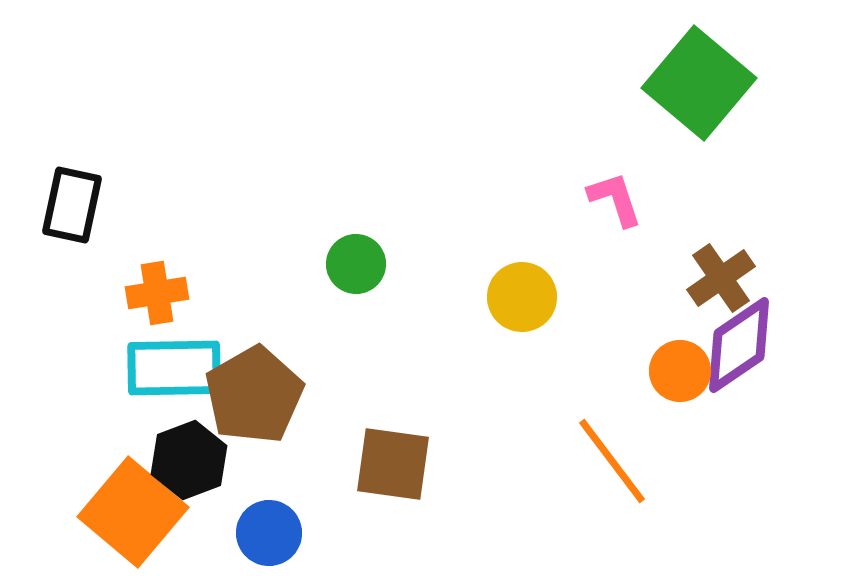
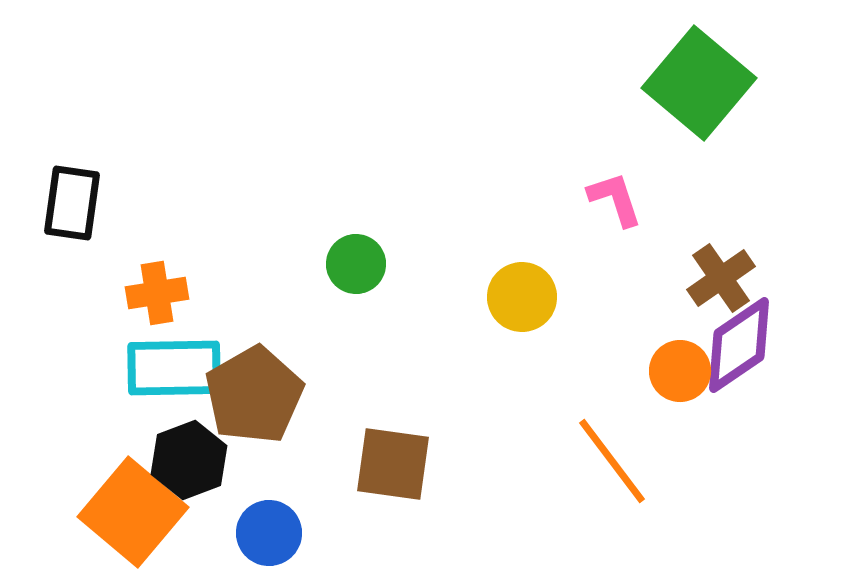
black rectangle: moved 2 px up; rotated 4 degrees counterclockwise
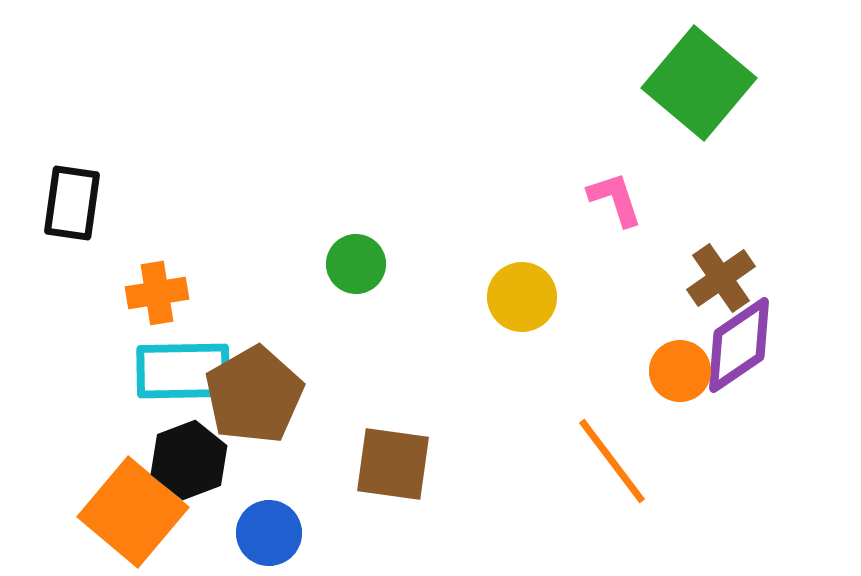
cyan rectangle: moved 9 px right, 3 px down
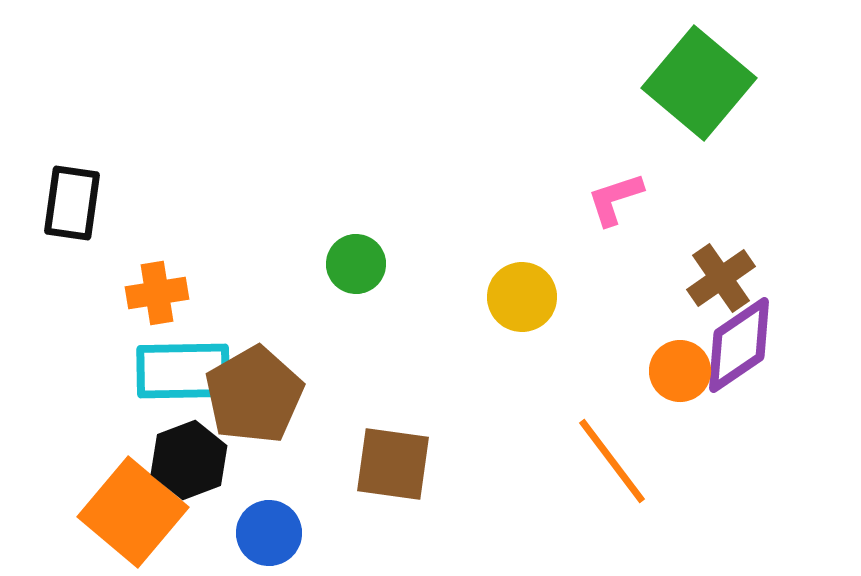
pink L-shape: rotated 90 degrees counterclockwise
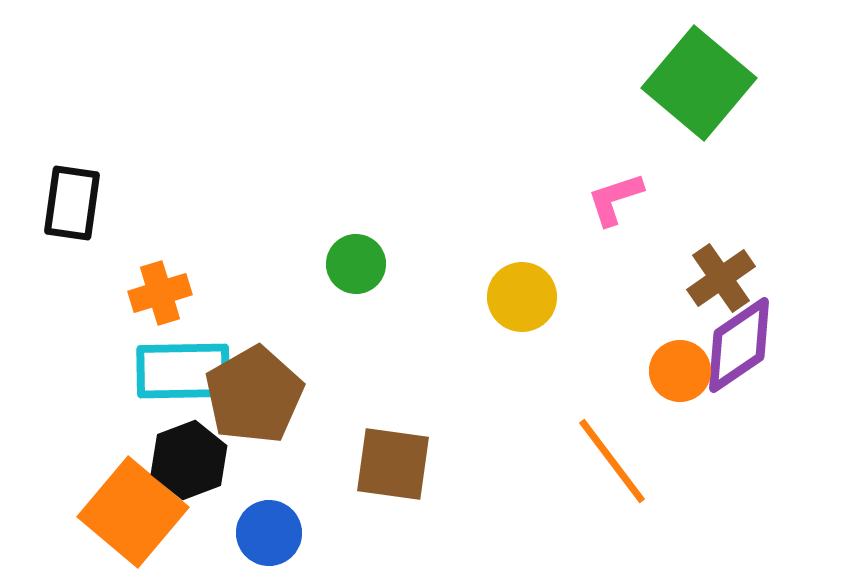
orange cross: moved 3 px right; rotated 8 degrees counterclockwise
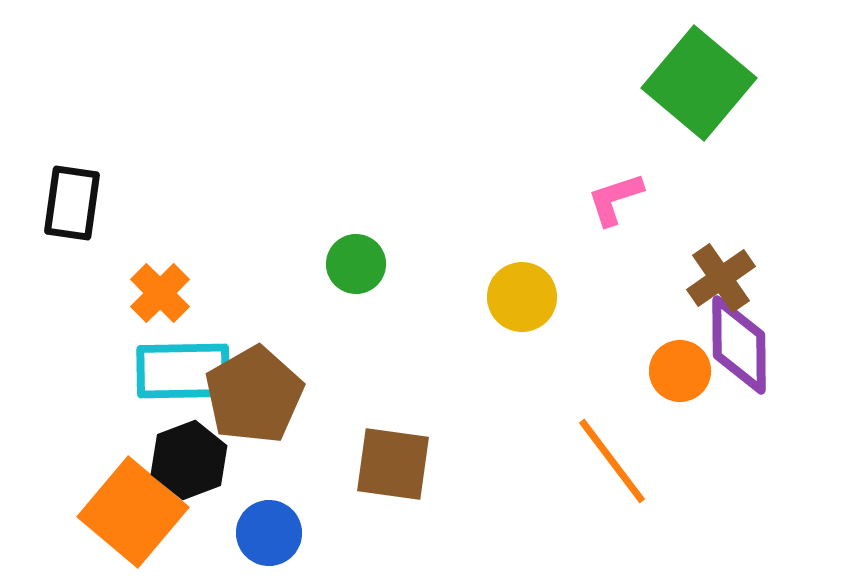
orange cross: rotated 28 degrees counterclockwise
purple diamond: rotated 56 degrees counterclockwise
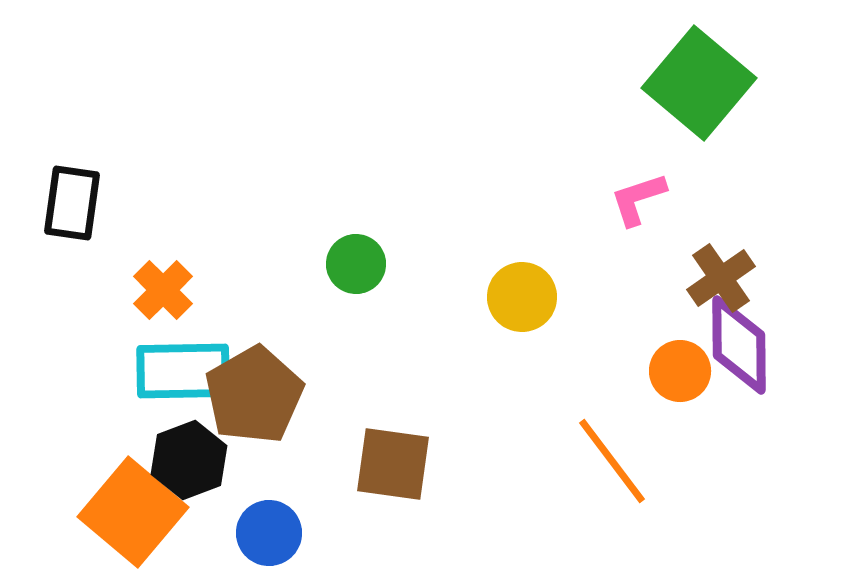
pink L-shape: moved 23 px right
orange cross: moved 3 px right, 3 px up
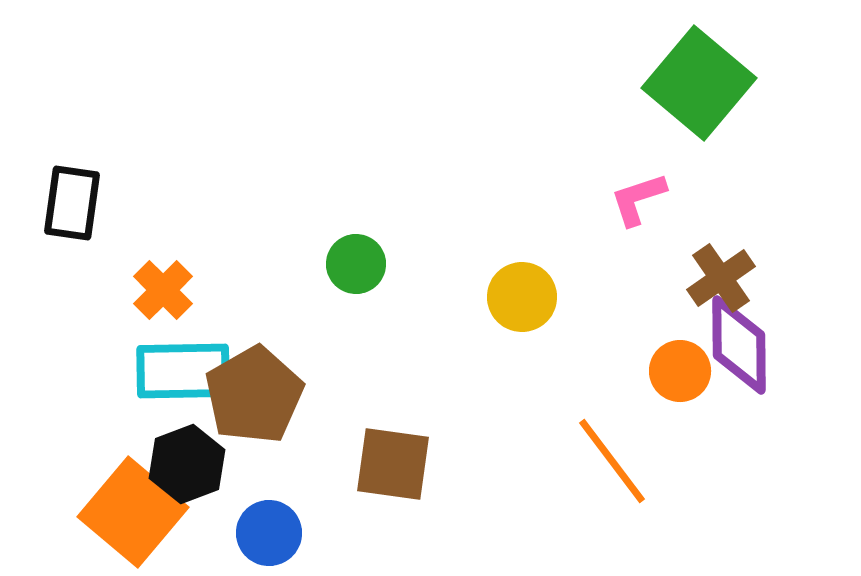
black hexagon: moved 2 px left, 4 px down
